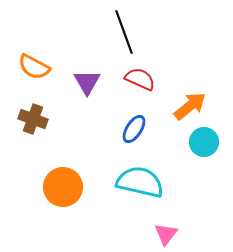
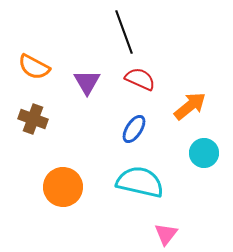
cyan circle: moved 11 px down
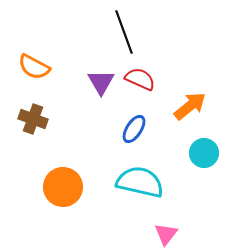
purple triangle: moved 14 px right
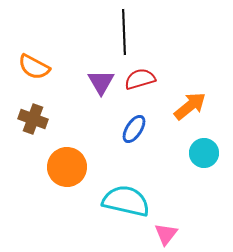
black line: rotated 18 degrees clockwise
red semicircle: rotated 40 degrees counterclockwise
cyan semicircle: moved 14 px left, 19 px down
orange circle: moved 4 px right, 20 px up
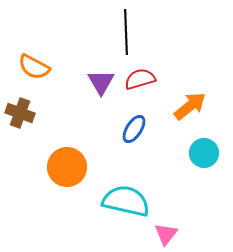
black line: moved 2 px right
brown cross: moved 13 px left, 6 px up
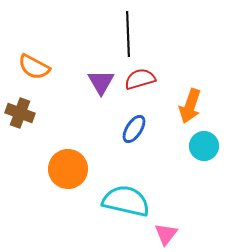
black line: moved 2 px right, 2 px down
orange arrow: rotated 148 degrees clockwise
cyan circle: moved 7 px up
orange circle: moved 1 px right, 2 px down
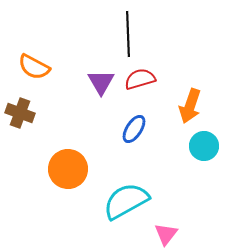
cyan semicircle: rotated 42 degrees counterclockwise
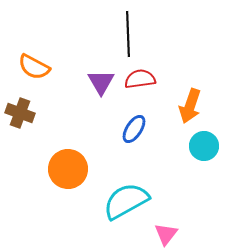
red semicircle: rotated 8 degrees clockwise
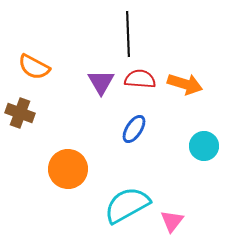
red semicircle: rotated 12 degrees clockwise
orange arrow: moved 5 px left, 22 px up; rotated 92 degrees counterclockwise
cyan semicircle: moved 1 px right, 4 px down
pink triangle: moved 6 px right, 13 px up
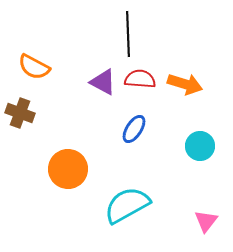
purple triangle: moved 2 px right; rotated 32 degrees counterclockwise
cyan circle: moved 4 px left
pink triangle: moved 34 px right
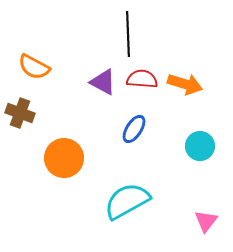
red semicircle: moved 2 px right
orange circle: moved 4 px left, 11 px up
cyan semicircle: moved 4 px up
